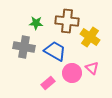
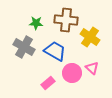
brown cross: moved 1 px left, 1 px up
gray cross: rotated 20 degrees clockwise
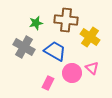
green star: rotated 16 degrees counterclockwise
pink rectangle: rotated 24 degrees counterclockwise
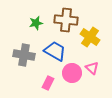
gray cross: moved 8 px down; rotated 20 degrees counterclockwise
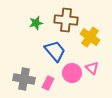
blue trapezoid: rotated 20 degrees clockwise
gray cross: moved 24 px down
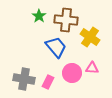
green star: moved 3 px right, 7 px up; rotated 24 degrees counterclockwise
blue trapezoid: moved 1 px right, 4 px up
pink triangle: rotated 40 degrees counterclockwise
pink rectangle: moved 1 px up
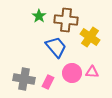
pink triangle: moved 4 px down
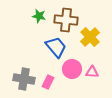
green star: rotated 24 degrees counterclockwise
yellow cross: rotated 12 degrees clockwise
pink circle: moved 4 px up
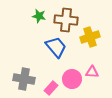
yellow cross: rotated 24 degrees clockwise
pink circle: moved 10 px down
pink rectangle: moved 3 px right, 6 px down; rotated 16 degrees clockwise
